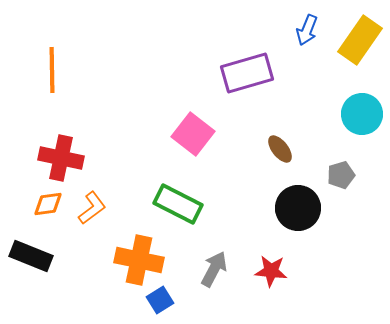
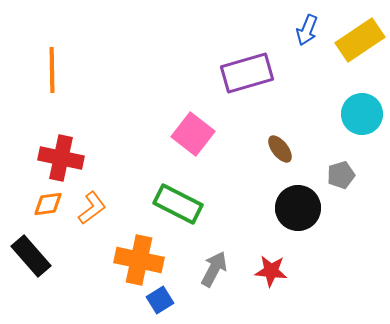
yellow rectangle: rotated 21 degrees clockwise
black rectangle: rotated 27 degrees clockwise
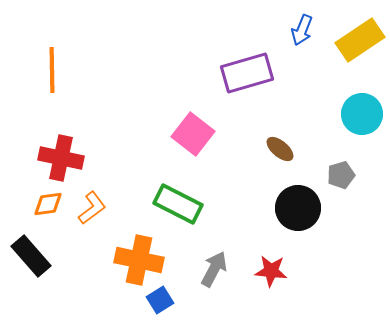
blue arrow: moved 5 px left
brown ellipse: rotated 12 degrees counterclockwise
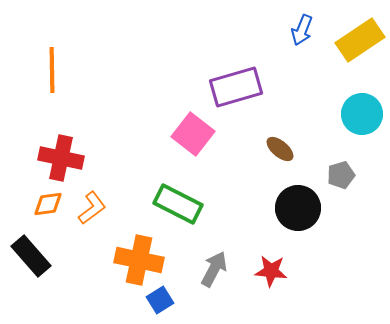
purple rectangle: moved 11 px left, 14 px down
